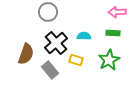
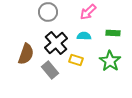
pink arrow: moved 29 px left; rotated 42 degrees counterclockwise
green star: moved 1 px right, 1 px down; rotated 10 degrees counterclockwise
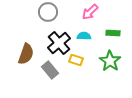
pink arrow: moved 2 px right
black cross: moved 3 px right
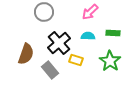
gray circle: moved 4 px left
cyan semicircle: moved 4 px right
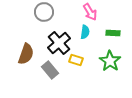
pink arrow: rotated 78 degrees counterclockwise
cyan semicircle: moved 3 px left, 4 px up; rotated 96 degrees clockwise
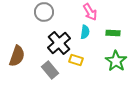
brown semicircle: moved 9 px left, 2 px down
green star: moved 6 px right
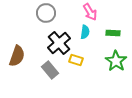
gray circle: moved 2 px right, 1 px down
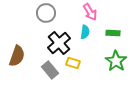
yellow rectangle: moved 3 px left, 3 px down
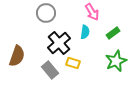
pink arrow: moved 2 px right
green rectangle: rotated 40 degrees counterclockwise
green star: rotated 15 degrees clockwise
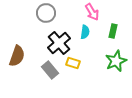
green rectangle: moved 2 px up; rotated 40 degrees counterclockwise
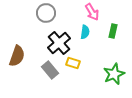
green star: moved 2 px left, 13 px down
